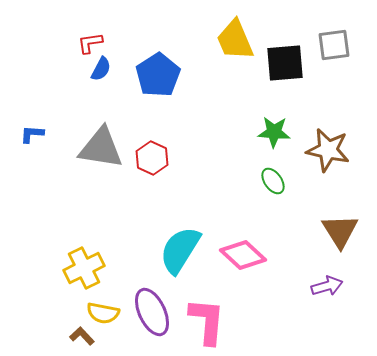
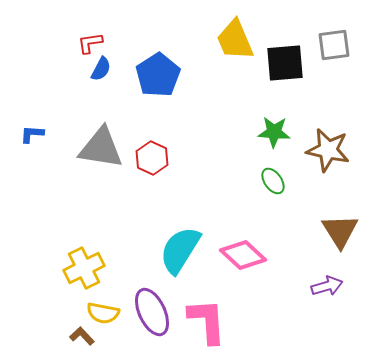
pink L-shape: rotated 9 degrees counterclockwise
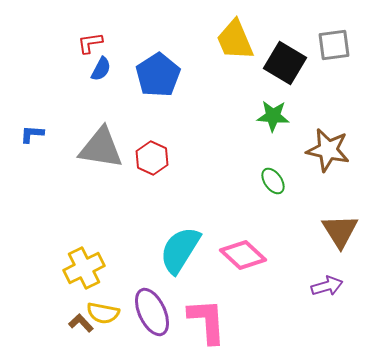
black square: rotated 36 degrees clockwise
green star: moved 1 px left, 16 px up
brown L-shape: moved 1 px left, 13 px up
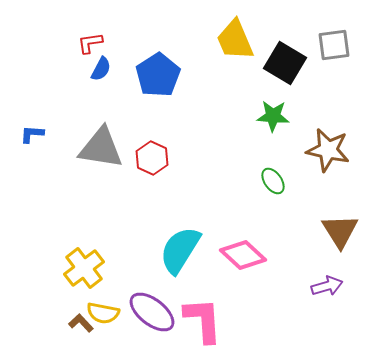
yellow cross: rotated 12 degrees counterclockwise
purple ellipse: rotated 27 degrees counterclockwise
pink L-shape: moved 4 px left, 1 px up
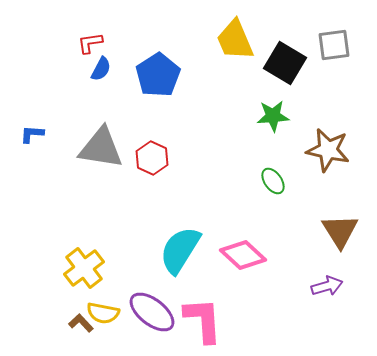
green star: rotated 8 degrees counterclockwise
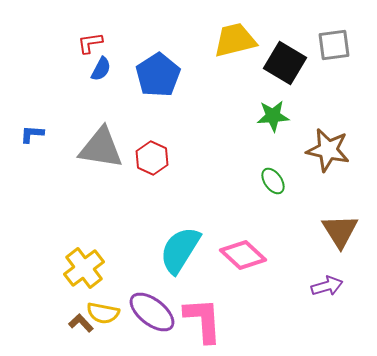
yellow trapezoid: rotated 99 degrees clockwise
